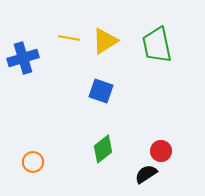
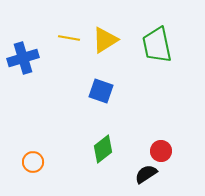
yellow triangle: moved 1 px up
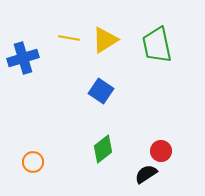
blue square: rotated 15 degrees clockwise
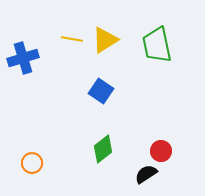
yellow line: moved 3 px right, 1 px down
orange circle: moved 1 px left, 1 px down
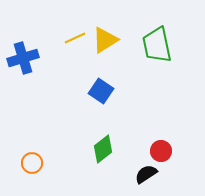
yellow line: moved 3 px right, 1 px up; rotated 35 degrees counterclockwise
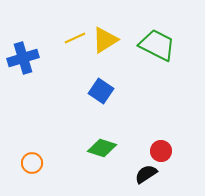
green trapezoid: rotated 129 degrees clockwise
green diamond: moved 1 px left, 1 px up; rotated 56 degrees clockwise
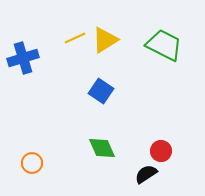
green trapezoid: moved 7 px right
green diamond: rotated 48 degrees clockwise
